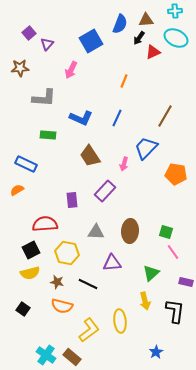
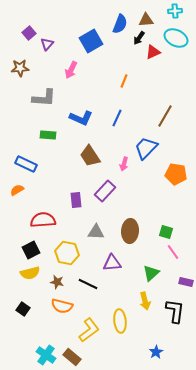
purple rectangle at (72, 200): moved 4 px right
red semicircle at (45, 224): moved 2 px left, 4 px up
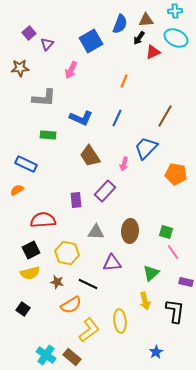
orange semicircle at (62, 306): moved 9 px right, 1 px up; rotated 45 degrees counterclockwise
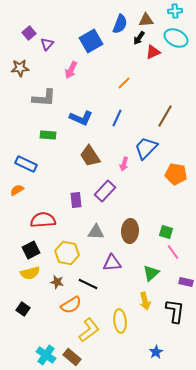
orange line at (124, 81): moved 2 px down; rotated 24 degrees clockwise
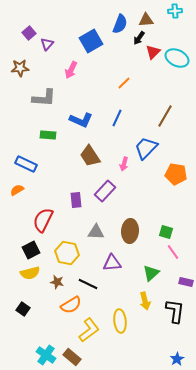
cyan ellipse at (176, 38): moved 1 px right, 20 px down
red triangle at (153, 52): rotated 21 degrees counterclockwise
blue L-shape at (81, 118): moved 2 px down
red semicircle at (43, 220): rotated 60 degrees counterclockwise
blue star at (156, 352): moved 21 px right, 7 px down
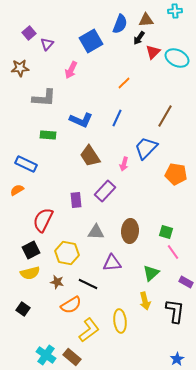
purple rectangle at (186, 282): rotated 16 degrees clockwise
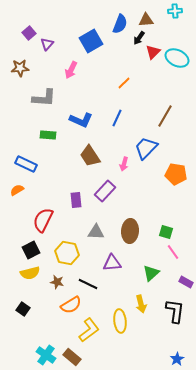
yellow arrow at (145, 301): moved 4 px left, 3 px down
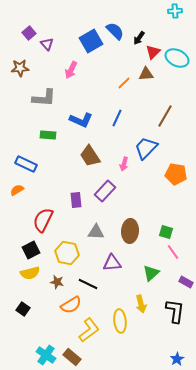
brown triangle at (146, 20): moved 54 px down
blue semicircle at (120, 24): moved 5 px left, 7 px down; rotated 66 degrees counterclockwise
purple triangle at (47, 44): rotated 24 degrees counterclockwise
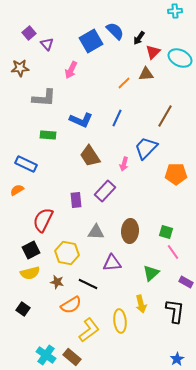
cyan ellipse at (177, 58): moved 3 px right
orange pentagon at (176, 174): rotated 10 degrees counterclockwise
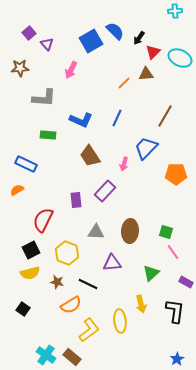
yellow hexagon at (67, 253): rotated 10 degrees clockwise
